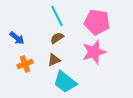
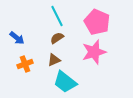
pink pentagon: rotated 15 degrees clockwise
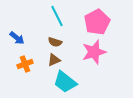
pink pentagon: rotated 20 degrees clockwise
brown semicircle: moved 2 px left, 4 px down; rotated 128 degrees counterclockwise
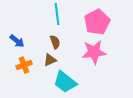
cyan line: moved 2 px up; rotated 20 degrees clockwise
blue arrow: moved 3 px down
brown semicircle: rotated 128 degrees counterclockwise
pink star: rotated 10 degrees clockwise
brown triangle: moved 4 px left
orange cross: moved 1 px left, 1 px down
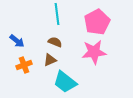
brown semicircle: rotated 48 degrees counterclockwise
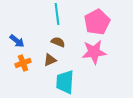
brown semicircle: moved 3 px right
orange cross: moved 1 px left, 2 px up
cyan trapezoid: rotated 55 degrees clockwise
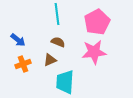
blue arrow: moved 1 px right, 1 px up
orange cross: moved 1 px down
